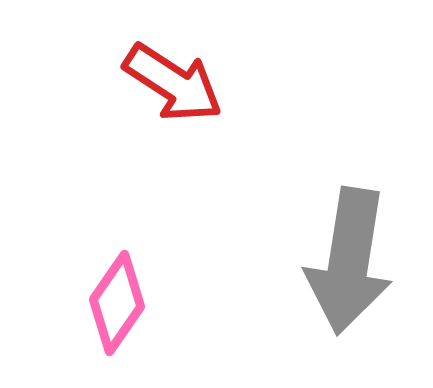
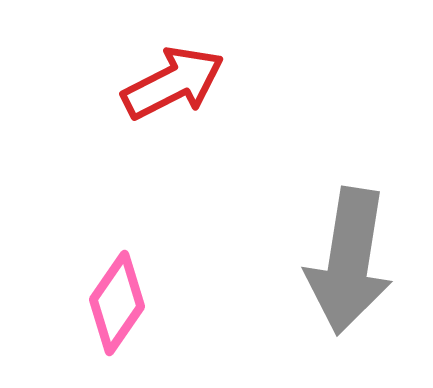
red arrow: rotated 60 degrees counterclockwise
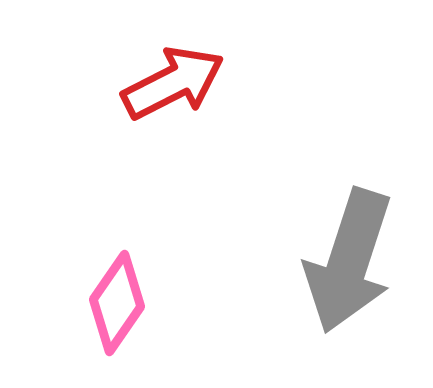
gray arrow: rotated 9 degrees clockwise
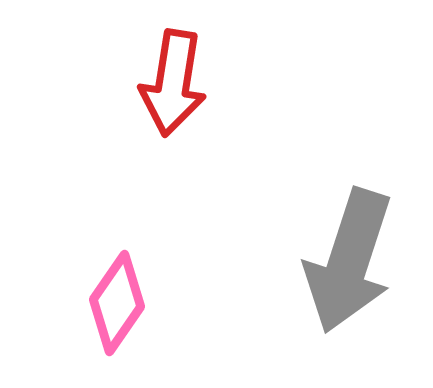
red arrow: rotated 126 degrees clockwise
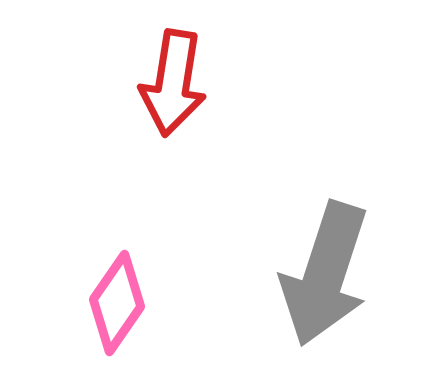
gray arrow: moved 24 px left, 13 px down
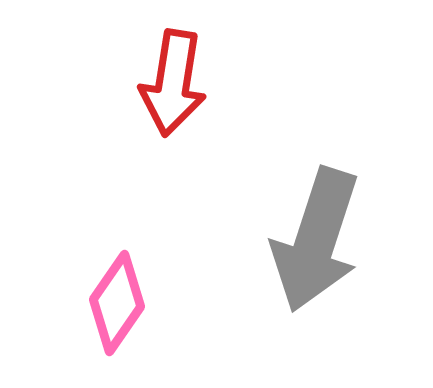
gray arrow: moved 9 px left, 34 px up
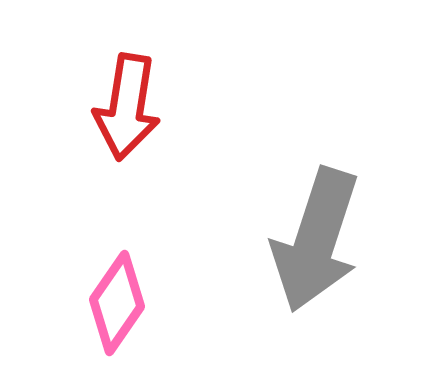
red arrow: moved 46 px left, 24 px down
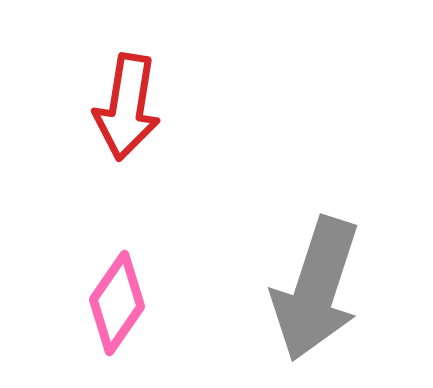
gray arrow: moved 49 px down
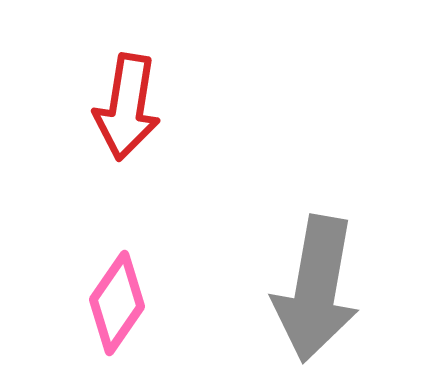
gray arrow: rotated 8 degrees counterclockwise
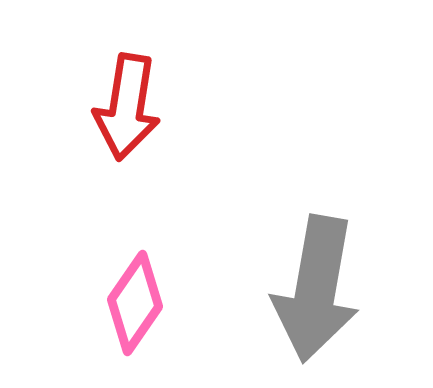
pink diamond: moved 18 px right
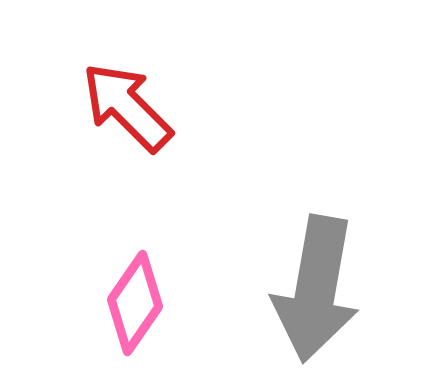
red arrow: rotated 126 degrees clockwise
